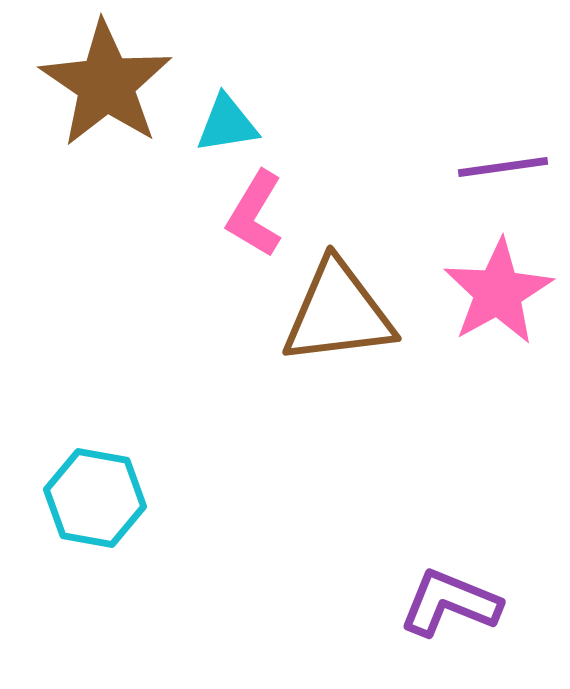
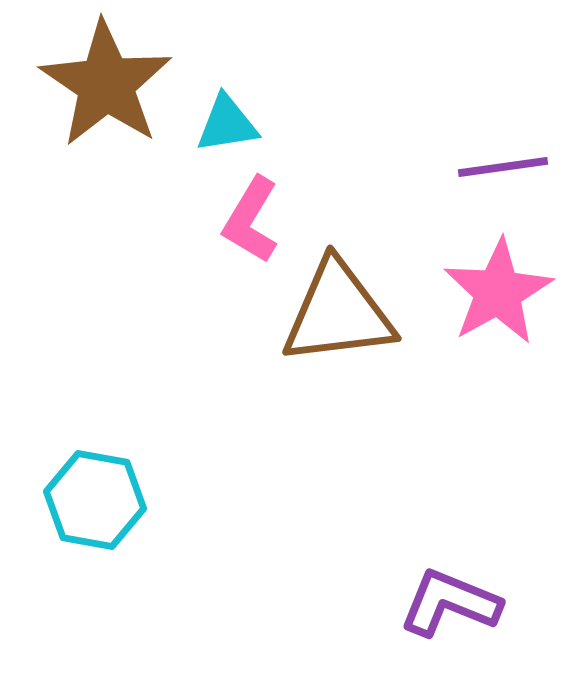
pink L-shape: moved 4 px left, 6 px down
cyan hexagon: moved 2 px down
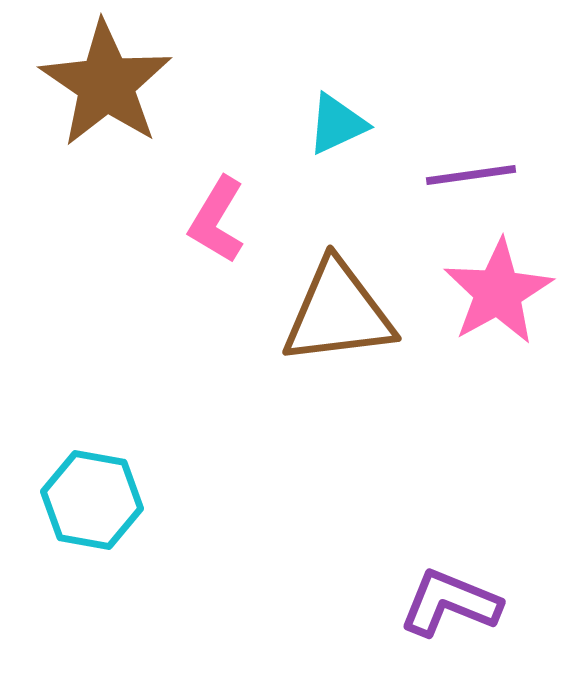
cyan triangle: moved 110 px right; rotated 16 degrees counterclockwise
purple line: moved 32 px left, 8 px down
pink L-shape: moved 34 px left
cyan hexagon: moved 3 px left
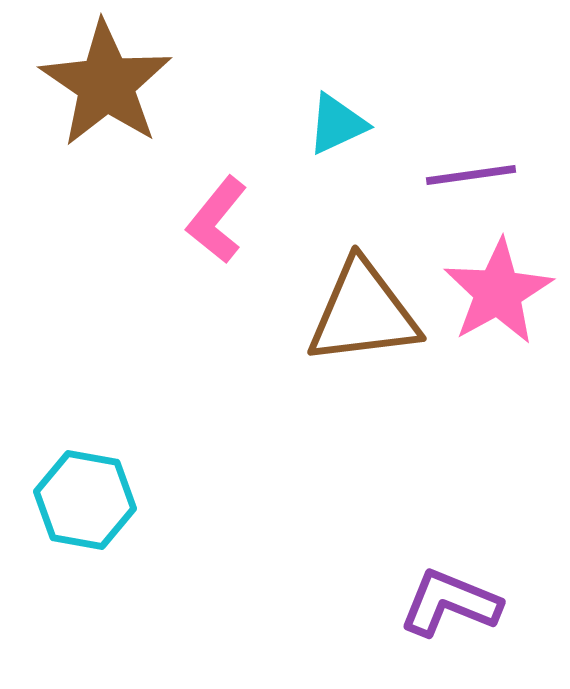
pink L-shape: rotated 8 degrees clockwise
brown triangle: moved 25 px right
cyan hexagon: moved 7 px left
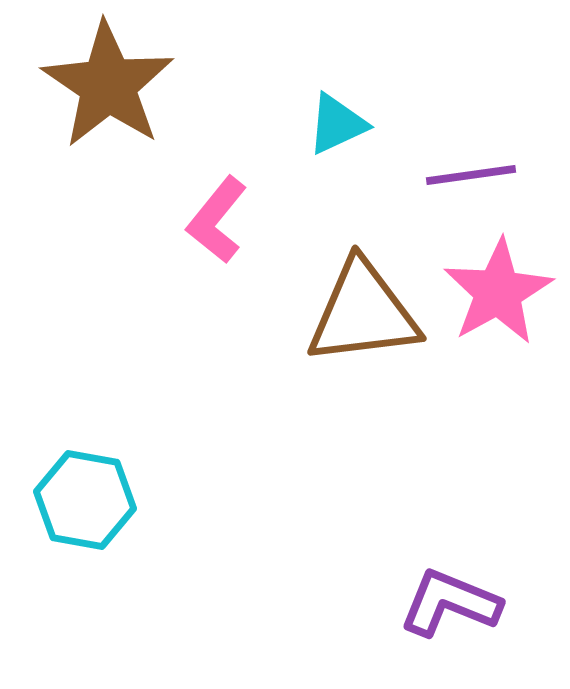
brown star: moved 2 px right, 1 px down
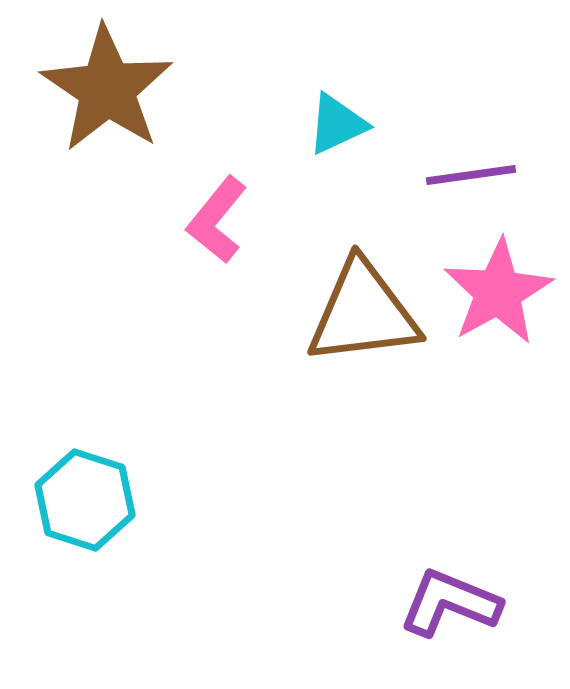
brown star: moved 1 px left, 4 px down
cyan hexagon: rotated 8 degrees clockwise
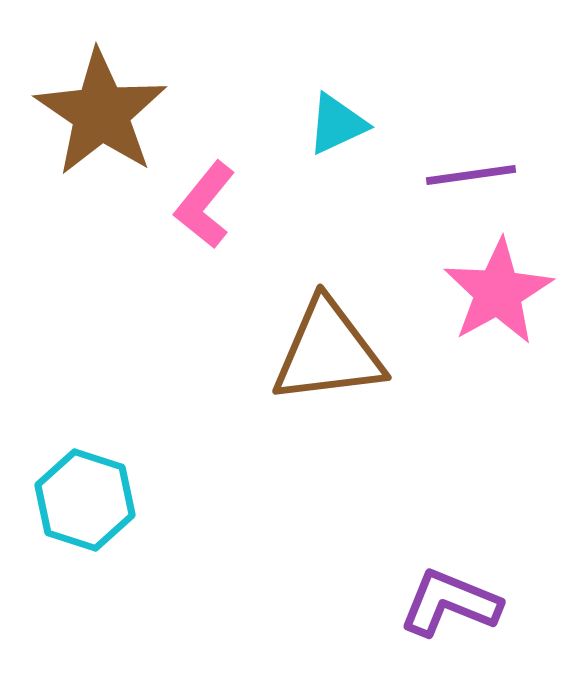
brown star: moved 6 px left, 24 px down
pink L-shape: moved 12 px left, 15 px up
brown triangle: moved 35 px left, 39 px down
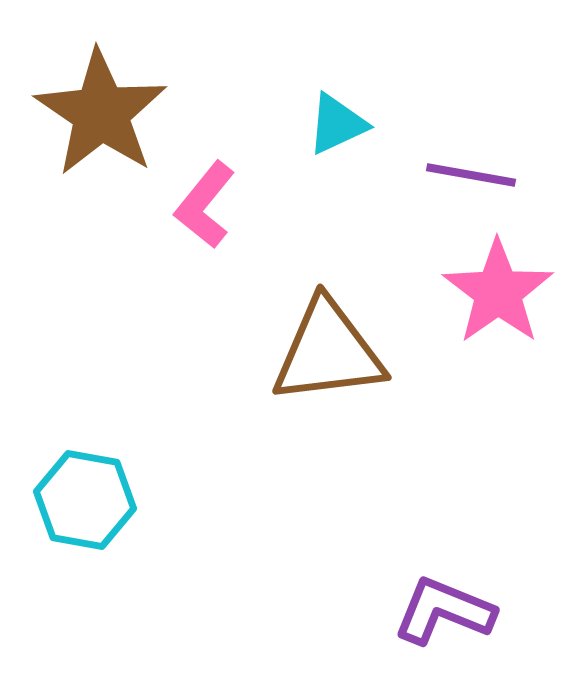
purple line: rotated 18 degrees clockwise
pink star: rotated 6 degrees counterclockwise
cyan hexagon: rotated 8 degrees counterclockwise
purple L-shape: moved 6 px left, 8 px down
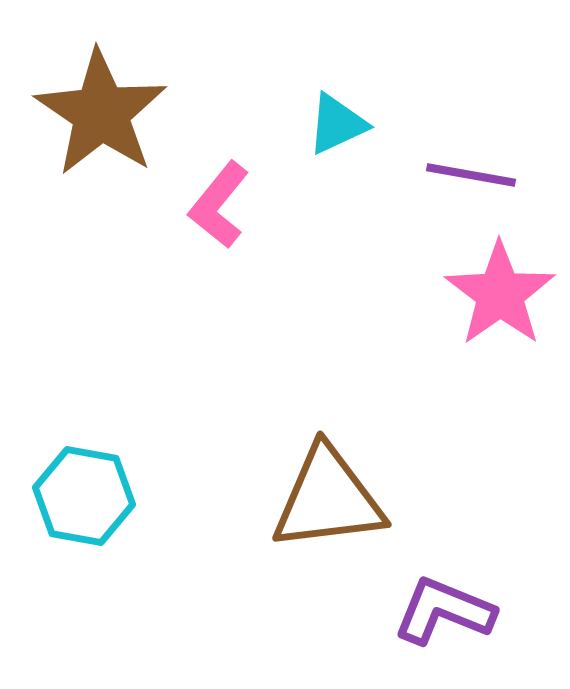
pink L-shape: moved 14 px right
pink star: moved 2 px right, 2 px down
brown triangle: moved 147 px down
cyan hexagon: moved 1 px left, 4 px up
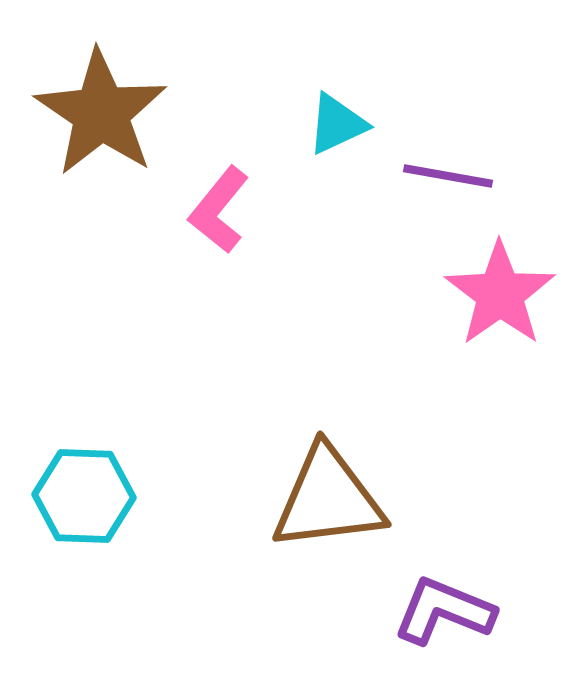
purple line: moved 23 px left, 1 px down
pink L-shape: moved 5 px down
cyan hexagon: rotated 8 degrees counterclockwise
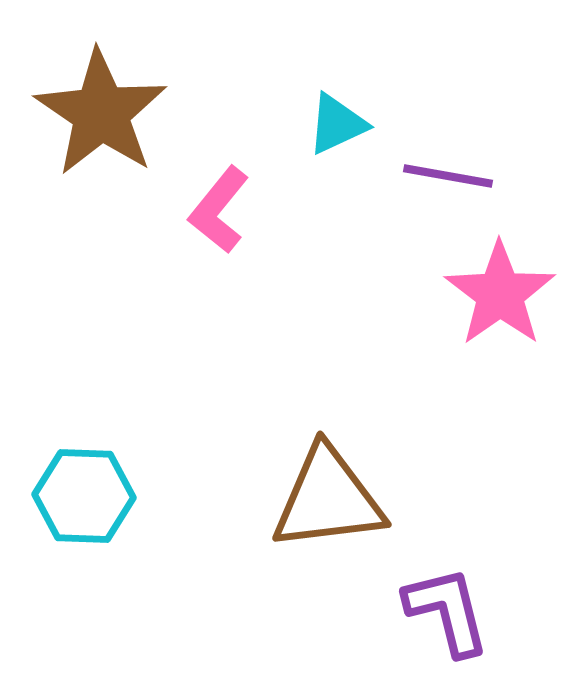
purple L-shape: moved 3 px right; rotated 54 degrees clockwise
